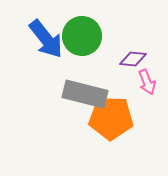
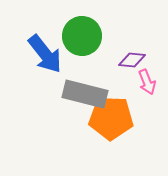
blue arrow: moved 1 px left, 15 px down
purple diamond: moved 1 px left, 1 px down
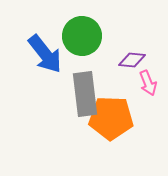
pink arrow: moved 1 px right, 1 px down
gray rectangle: rotated 69 degrees clockwise
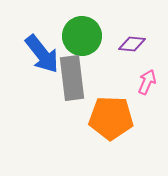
blue arrow: moved 3 px left
purple diamond: moved 16 px up
pink arrow: moved 1 px left, 1 px up; rotated 135 degrees counterclockwise
gray rectangle: moved 13 px left, 16 px up
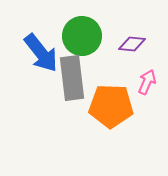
blue arrow: moved 1 px left, 1 px up
orange pentagon: moved 12 px up
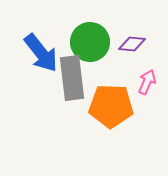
green circle: moved 8 px right, 6 px down
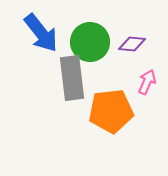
blue arrow: moved 20 px up
orange pentagon: moved 5 px down; rotated 9 degrees counterclockwise
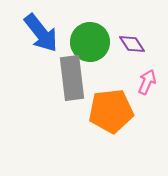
purple diamond: rotated 52 degrees clockwise
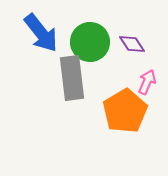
orange pentagon: moved 14 px right; rotated 24 degrees counterclockwise
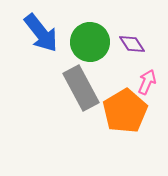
gray rectangle: moved 9 px right, 10 px down; rotated 21 degrees counterclockwise
